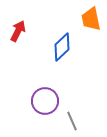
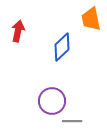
red arrow: rotated 15 degrees counterclockwise
purple circle: moved 7 px right
gray line: rotated 66 degrees counterclockwise
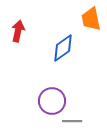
blue diamond: moved 1 px right, 1 px down; rotated 8 degrees clockwise
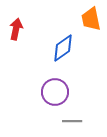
red arrow: moved 2 px left, 2 px up
purple circle: moved 3 px right, 9 px up
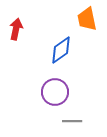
orange trapezoid: moved 4 px left
blue diamond: moved 2 px left, 2 px down
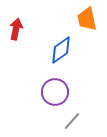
gray line: rotated 48 degrees counterclockwise
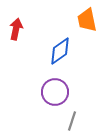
orange trapezoid: moved 1 px down
blue diamond: moved 1 px left, 1 px down
gray line: rotated 24 degrees counterclockwise
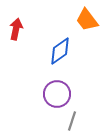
orange trapezoid: rotated 25 degrees counterclockwise
purple circle: moved 2 px right, 2 px down
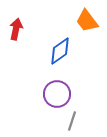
orange trapezoid: moved 1 px down
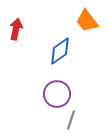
gray line: moved 1 px left, 1 px up
